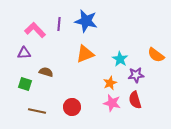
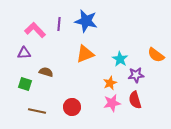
pink star: rotated 24 degrees counterclockwise
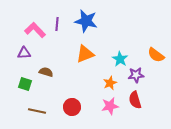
purple line: moved 2 px left
pink star: moved 2 px left, 3 px down
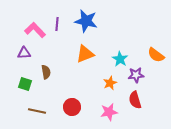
brown semicircle: rotated 64 degrees clockwise
pink star: moved 1 px left, 6 px down
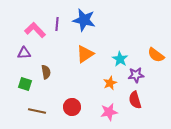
blue star: moved 2 px left, 1 px up
orange triangle: rotated 12 degrees counterclockwise
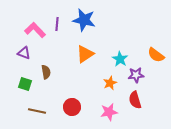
purple triangle: rotated 24 degrees clockwise
